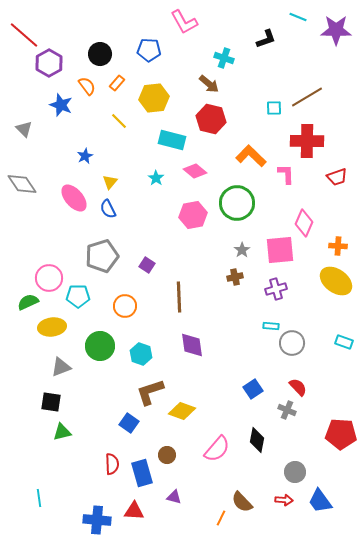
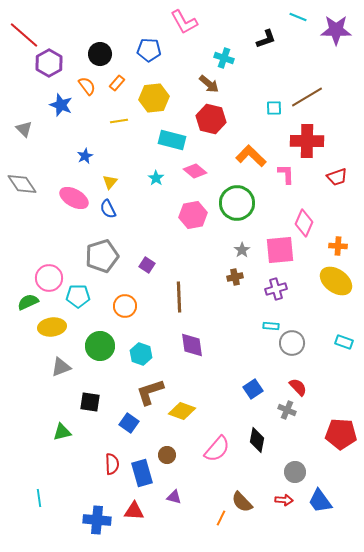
yellow line at (119, 121): rotated 54 degrees counterclockwise
pink ellipse at (74, 198): rotated 20 degrees counterclockwise
black square at (51, 402): moved 39 px right
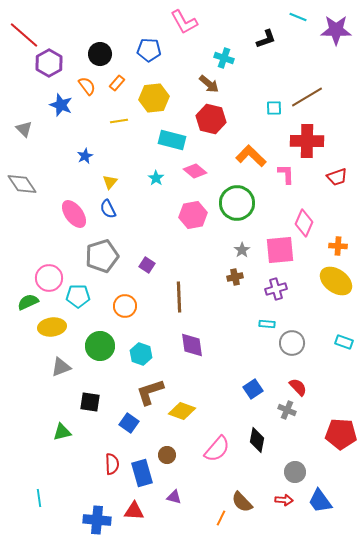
pink ellipse at (74, 198): moved 16 px down; rotated 24 degrees clockwise
cyan rectangle at (271, 326): moved 4 px left, 2 px up
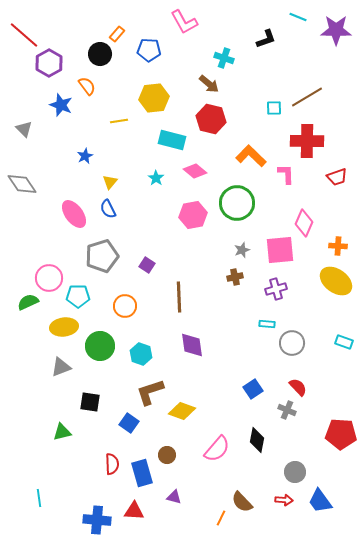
orange rectangle at (117, 83): moved 49 px up
gray star at (242, 250): rotated 14 degrees clockwise
yellow ellipse at (52, 327): moved 12 px right
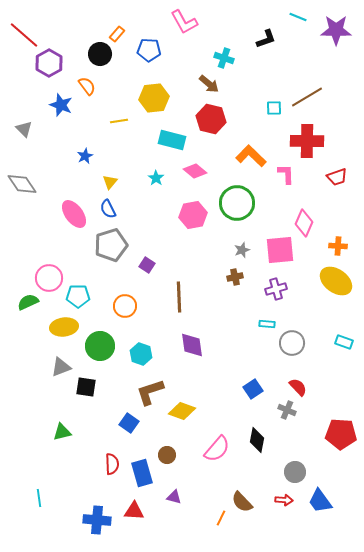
gray pentagon at (102, 256): moved 9 px right, 11 px up
black square at (90, 402): moved 4 px left, 15 px up
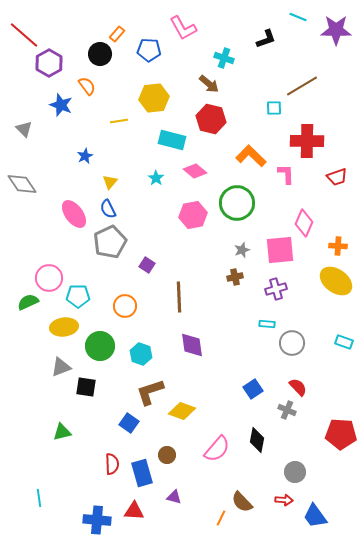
pink L-shape at (184, 22): moved 1 px left, 6 px down
brown line at (307, 97): moved 5 px left, 11 px up
gray pentagon at (111, 245): moved 1 px left, 3 px up; rotated 8 degrees counterclockwise
blue trapezoid at (320, 501): moved 5 px left, 15 px down
